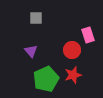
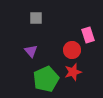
red star: moved 3 px up
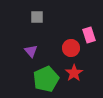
gray square: moved 1 px right, 1 px up
pink rectangle: moved 1 px right
red circle: moved 1 px left, 2 px up
red star: moved 1 px right, 1 px down; rotated 18 degrees counterclockwise
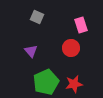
gray square: rotated 24 degrees clockwise
pink rectangle: moved 8 px left, 10 px up
red star: moved 11 px down; rotated 24 degrees clockwise
green pentagon: moved 3 px down
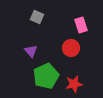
green pentagon: moved 6 px up
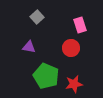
gray square: rotated 24 degrees clockwise
pink rectangle: moved 1 px left
purple triangle: moved 2 px left, 4 px up; rotated 40 degrees counterclockwise
green pentagon: rotated 25 degrees counterclockwise
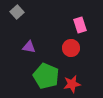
gray square: moved 20 px left, 5 px up
red star: moved 2 px left
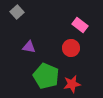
pink rectangle: rotated 35 degrees counterclockwise
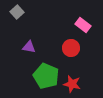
pink rectangle: moved 3 px right
red star: rotated 24 degrees clockwise
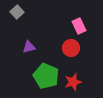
pink rectangle: moved 4 px left, 1 px down; rotated 28 degrees clockwise
purple triangle: rotated 24 degrees counterclockwise
red star: moved 1 px right, 2 px up; rotated 30 degrees counterclockwise
